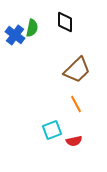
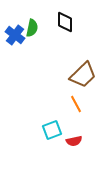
brown trapezoid: moved 6 px right, 5 px down
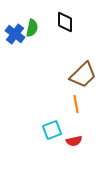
blue cross: moved 1 px up
orange line: rotated 18 degrees clockwise
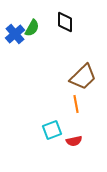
green semicircle: rotated 18 degrees clockwise
blue cross: rotated 12 degrees clockwise
brown trapezoid: moved 2 px down
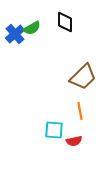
green semicircle: rotated 30 degrees clockwise
orange line: moved 4 px right, 7 px down
cyan square: moved 2 px right; rotated 24 degrees clockwise
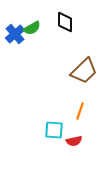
brown trapezoid: moved 1 px right, 6 px up
orange line: rotated 30 degrees clockwise
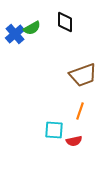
brown trapezoid: moved 1 px left, 4 px down; rotated 24 degrees clockwise
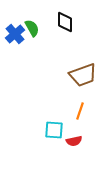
green semicircle: rotated 90 degrees counterclockwise
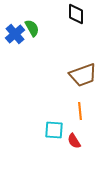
black diamond: moved 11 px right, 8 px up
orange line: rotated 24 degrees counterclockwise
red semicircle: rotated 70 degrees clockwise
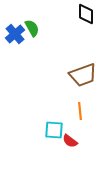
black diamond: moved 10 px right
red semicircle: moved 4 px left; rotated 21 degrees counterclockwise
